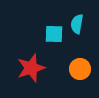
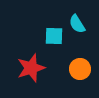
cyan semicircle: rotated 42 degrees counterclockwise
cyan square: moved 2 px down
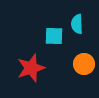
cyan semicircle: rotated 30 degrees clockwise
orange circle: moved 4 px right, 5 px up
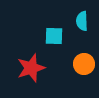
cyan semicircle: moved 5 px right, 3 px up
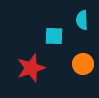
cyan semicircle: moved 1 px up
orange circle: moved 1 px left
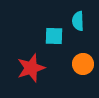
cyan semicircle: moved 4 px left, 1 px down
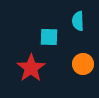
cyan square: moved 5 px left, 1 px down
red star: rotated 16 degrees counterclockwise
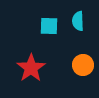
cyan square: moved 11 px up
orange circle: moved 1 px down
